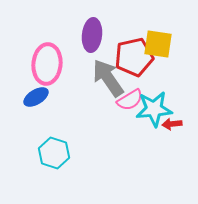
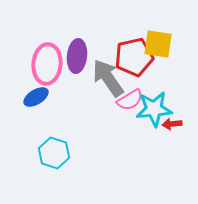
purple ellipse: moved 15 px left, 21 px down
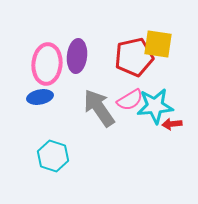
gray arrow: moved 9 px left, 30 px down
blue ellipse: moved 4 px right; rotated 20 degrees clockwise
cyan star: moved 1 px right, 3 px up
cyan hexagon: moved 1 px left, 3 px down
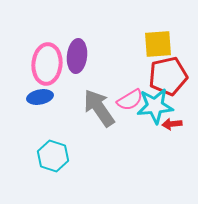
yellow square: rotated 12 degrees counterclockwise
red pentagon: moved 34 px right, 19 px down
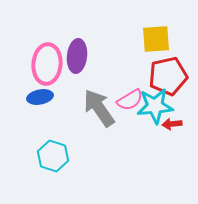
yellow square: moved 2 px left, 5 px up
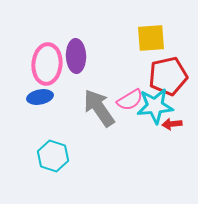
yellow square: moved 5 px left, 1 px up
purple ellipse: moved 1 px left; rotated 8 degrees counterclockwise
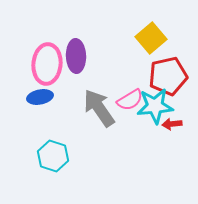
yellow square: rotated 36 degrees counterclockwise
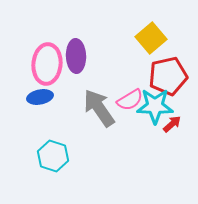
cyan star: rotated 6 degrees clockwise
red arrow: rotated 144 degrees clockwise
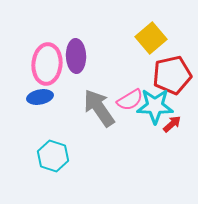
red pentagon: moved 4 px right, 1 px up
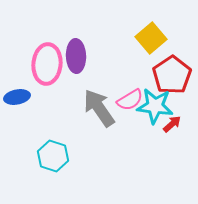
red pentagon: rotated 21 degrees counterclockwise
blue ellipse: moved 23 px left
cyan star: rotated 6 degrees clockwise
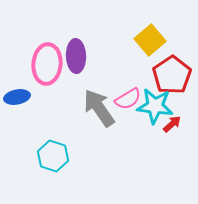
yellow square: moved 1 px left, 2 px down
pink semicircle: moved 2 px left, 1 px up
